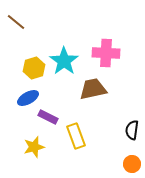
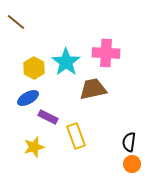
cyan star: moved 2 px right, 1 px down
yellow hexagon: rotated 15 degrees counterclockwise
black semicircle: moved 3 px left, 12 px down
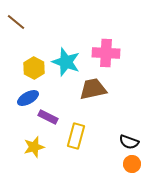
cyan star: rotated 16 degrees counterclockwise
yellow rectangle: rotated 35 degrees clockwise
black semicircle: rotated 78 degrees counterclockwise
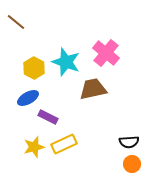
pink cross: rotated 36 degrees clockwise
yellow rectangle: moved 12 px left, 8 px down; rotated 50 degrees clockwise
black semicircle: rotated 24 degrees counterclockwise
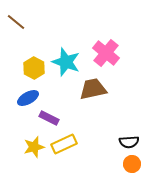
purple rectangle: moved 1 px right, 1 px down
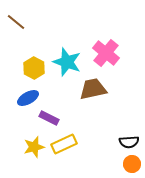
cyan star: moved 1 px right
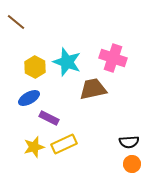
pink cross: moved 7 px right, 5 px down; rotated 20 degrees counterclockwise
yellow hexagon: moved 1 px right, 1 px up
blue ellipse: moved 1 px right
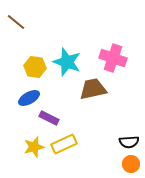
yellow hexagon: rotated 20 degrees counterclockwise
orange circle: moved 1 px left
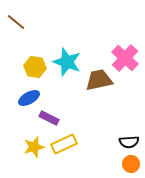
pink cross: moved 12 px right; rotated 24 degrees clockwise
brown trapezoid: moved 6 px right, 9 px up
